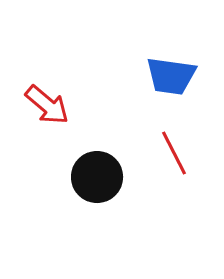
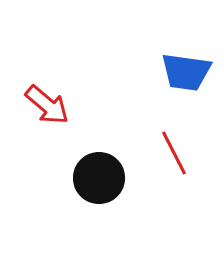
blue trapezoid: moved 15 px right, 4 px up
black circle: moved 2 px right, 1 px down
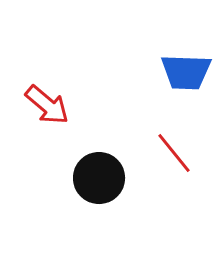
blue trapezoid: rotated 6 degrees counterclockwise
red line: rotated 12 degrees counterclockwise
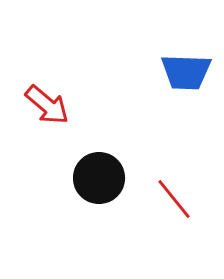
red line: moved 46 px down
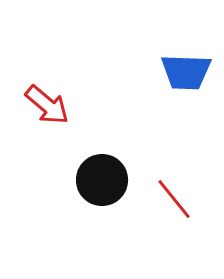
black circle: moved 3 px right, 2 px down
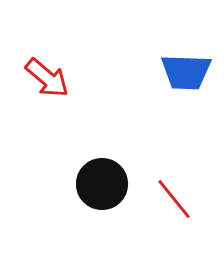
red arrow: moved 27 px up
black circle: moved 4 px down
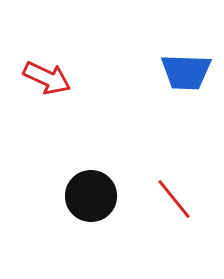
red arrow: rotated 15 degrees counterclockwise
black circle: moved 11 px left, 12 px down
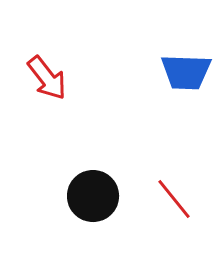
red arrow: rotated 27 degrees clockwise
black circle: moved 2 px right
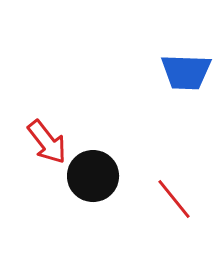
red arrow: moved 64 px down
black circle: moved 20 px up
